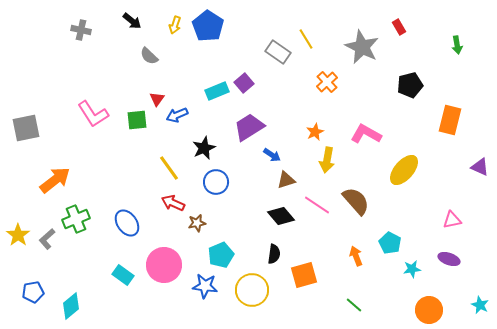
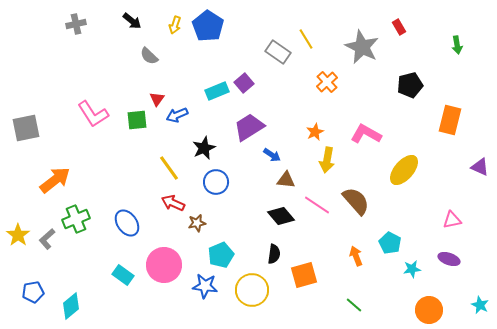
gray cross at (81, 30): moved 5 px left, 6 px up; rotated 24 degrees counterclockwise
brown triangle at (286, 180): rotated 24 degrees clockwise
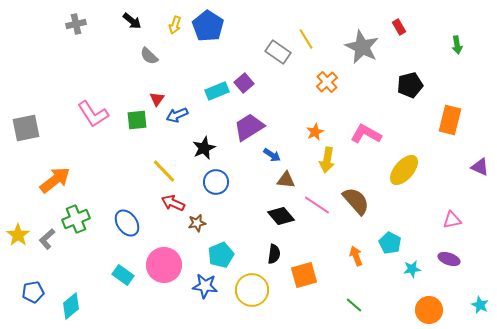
yellow line at (169, 168): moved 5 px left, 3 px down; rotated 8 degrees counterclockwise
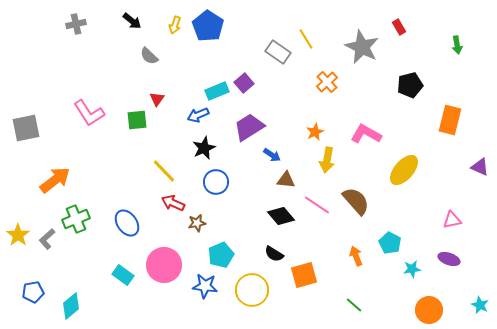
pink L-shape at (93, 114): moved 4 px left, 1 px up
blue arrow at (177, 115): moved 21 px right
black semicircle at (274, 254): rotated 114 degrees clockwise
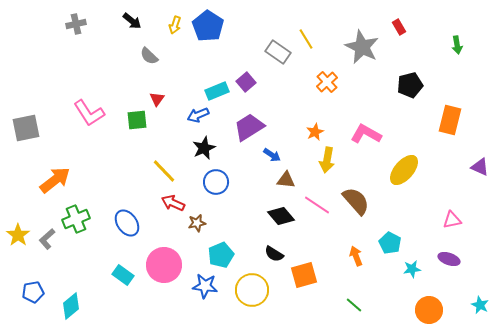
purple square at (244, 83): moved 2 px right, 1 px up
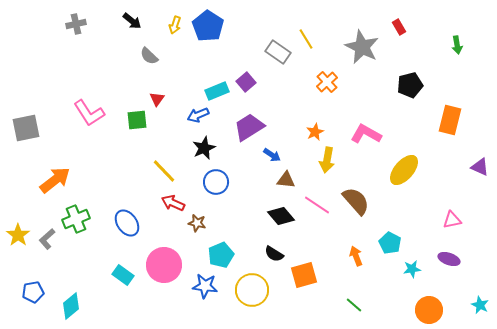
brown star at (197, 223): rotated 24 degrees clockwise
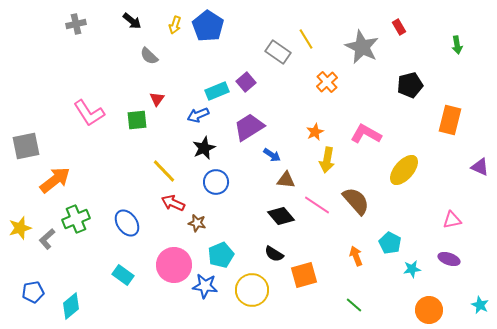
gray square at (26, 128): moved 18 px down
yellow star at (18, 235): moved 2 px right, 7 px up; rotated 20 degrees clockwise
pink circle at (164, 265): moved 10 px right
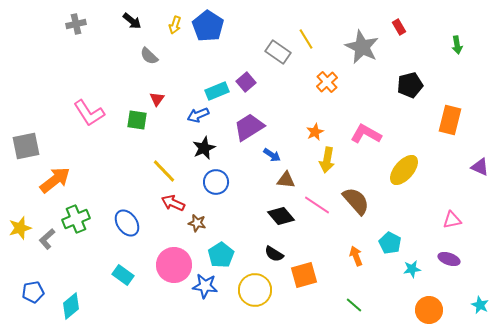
green square at (137, 120): rotated 15 degrees clockwise
cyan pentagon at (221, 255): rotated 10 degrees counterclockwise
yellow circle at (252, 290): moved 3 px right
